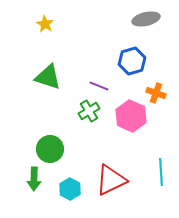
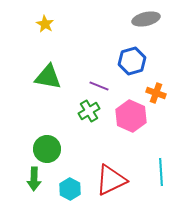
green triangle: rotated 8 degrees counterclockwise
green circle: moved 3 px left
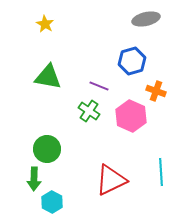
orange cross: moved 2 px up
green cross: rotated 25 degrees counterclockwise
cyan hexagon: moved 18 px left, 13 px down
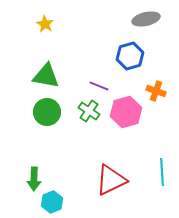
blue hexagon: moved 2 px left, 5 px up
green triangle: moved 2 px left, 1 px up
pink hexagon: moved 5 px left, 4 px up; rotated 20 degrees clockwise
green circle: moved 37 px up
cyan line: moved 1 px right
cyan hexagon: rotated 10 degrees clockwise
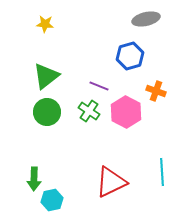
yellow star: rotated 24 degrees counterclockwise
green triangle: rotated 48 degrees counterclockwise
pink hexagon: rotated 16 degrees counterclockwise
red triangle: moved 2 px down
cyan hexagon: moved 2 px up; rotated 10 degrees clockwise
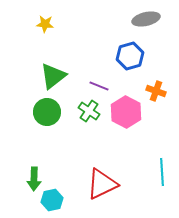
green triangle: moved 7 px right
red triangle: moved 9 px left, 2 px down
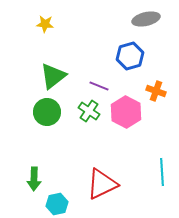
cyan hexagon: moved 5 px right, 4 px down
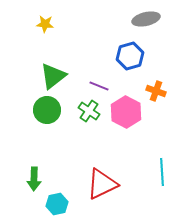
green circle: moved 2 px up
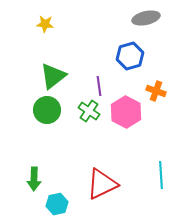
gray ellipse: moved 1 px up
purple line: rotated 60 degrees clockwise
cyan line: moved 1 px left, 3 px down
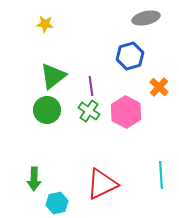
purple line: moved 8 px left
orange cross: moved 3 px right, 4 px up; rotated 24 degrees clockwise
cyan hexagon: moved 1 px up
